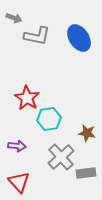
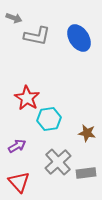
purple arrow: rotated 36 degrees counterclockwise
gray cross: moved 3 px left, 5 px down
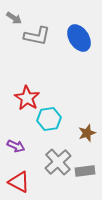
gray arrow: rotated 14 degrees clockwise
brown star: rotated 30 degrees counterclockwise
purple arrow: moved 1 px left; rotated 54 degrees clockwise
gray rectangle: moved 1 px left, 2 px up
red triangle: rotated 20 degrees counterclockwise
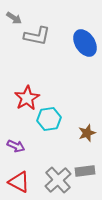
blue ellipse: moved 6 px right, 5 px down
red star: rotated 10 degrees clockwise
gray cross: moved 18 px down
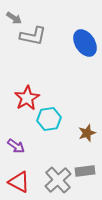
gray L-shape: moved 4 px left
purple arrow: rotated 12 degrees clockwise
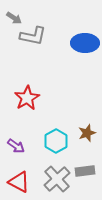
blue ellipse: rotated 56 degrees counterclockwise
cyan hexagon: moved 7 px right, 22 px down; rotated 20 degrees counterclockwise
gray cross: moved 1 px left, 1 px up
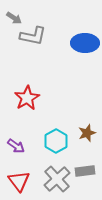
red triangle: moved 1 px up; rotated 25 degrees clockwise
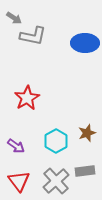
gray cross: moved 1 px left, 2 px down
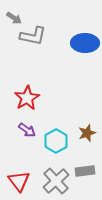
purple arrow: moved 11 px right, 16 px up
